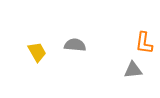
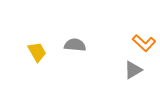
orange L-shape: rotated 55 degrees counterclockwise
gray triangle: rotated 24 degrees counterclockwise
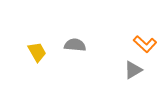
orange L-shape: moved 1 px right, 1 px down
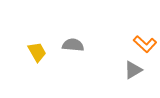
gray semicircle: moved 2 px left
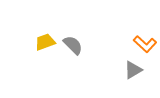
gray semicircle: rotated 40 degrees clockwise
yellow trapezoid: moved 8 px right, 10 px up; rotated 80 degrees counterclockwise
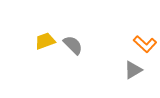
yellow trapezoid: moved 1 px up
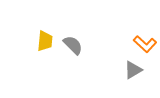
yellow trapezoid: rotated 115 degrees clockwise
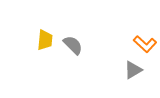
yellow trapezoid: moved 1 px up
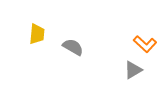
yellow trapezoid: moved 8 px left, 6 px up
gray semicircle: moved 2 px down; rotated 15 degrees counterclockwise
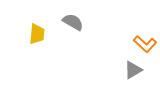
gray semicircle: moved 25 px up
